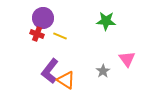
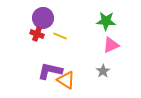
pink triangle: moved 16 px left, 14 px up; rotated 42 degrees clockwise
purple L-shape: rotated 65 degrees clockwise
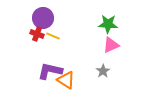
green star: moved 2 px right, 3 px down
yellow line: moved 7 px left
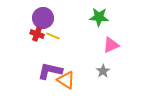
green star: moved 9 px left, 7 px up
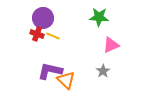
orange triangle: rotated 12 degrees clockwise
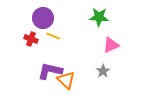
red cross: moved 6 px left, 5 px down
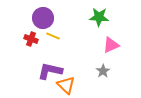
orange triangle: moved 5 px down
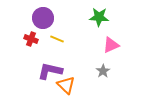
yellow line: moved 4 px right, 3 px down
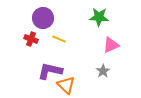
yellow line: moved 2 px right
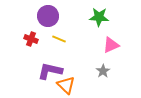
purple circle: moved 5 px right, 2 px up
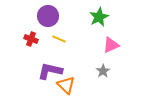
green star: rotated 30 degrees counterclockwise
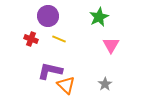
pink triangle: rotated 36 degrees counterclockwise
gray star: moved 2 px right, 13 px down
